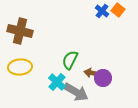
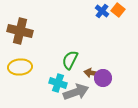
cyan cross: moved 1 px right, 1 px down; rotated 24 degrees counterclockwise
gray arrow: rotated 50 degrees counterclockwise
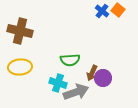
green semicircle: rotated 120 degrees counterclockwise
brown arrow: rotated 77 degrees counterclockwise
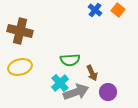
blue cross: moved 7 px left, 1 px up
yellow ellipse: rotated 10 degrees counterclockwise
brown arrow: rotated 49 degrees counterclockwise
purple circle: moved 5 px right, 14 px down
cyan cross: moved 2 px right; rotated 30 degrees clockwise
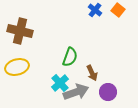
green semicircle: moved 3 px up; rotated 66 degrees counterclockwise
yellow ellipse: moved 3 px left
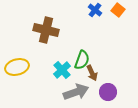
brown cross: moved 26 px right, 1 px up
green semicircle: moved 12 px right, 3 px down
cyan cross: moved 2 px right, 13 px up
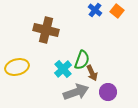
orange square: moved 1 px left, 1 px down
cyan cross: moved 1 px right, 1 px up
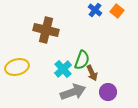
gray arrow: moved 3 px left
